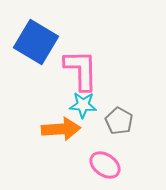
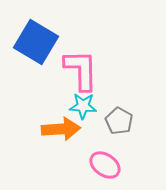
cyan star: moved 1 px down
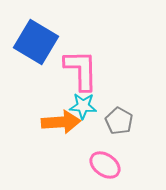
orange arrow: moved 7 px up
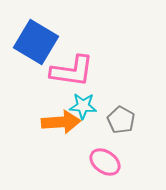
pink L-shape: moved 9 px left, 1 px down; rotated 99 degrees clockwise
gray pentagon: moved 2 px right, 1 px up
pink ellipse: moved 3 px up
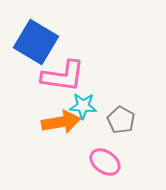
pink L-shape: moved 9 px left, 5 px down
orange arrow: rotated 6 degrees counterclockwise
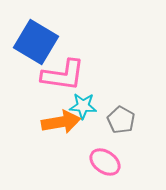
pink L-shape: moved 1 px up
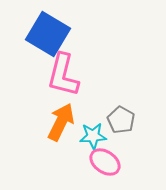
blue square: moved 12 px right, 8 px up
pink L-shape: rotated 96 degrees clockwise
cyan star: moved 10 px right, 30 px down; rotated 8 degrees counterclockwise
orange arrow: rotated 54 degrees counterclockwise
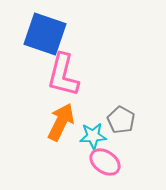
blue square: moved 3 px left; rotated 12 degrees counterclockwise
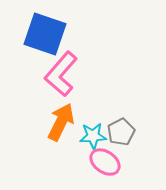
pink L-shape: moved 2 px left, 1 px up; rotated 27 degrees clockwise
gray pentagon: moved 12 px down; rotated 16 degrees clockwise
